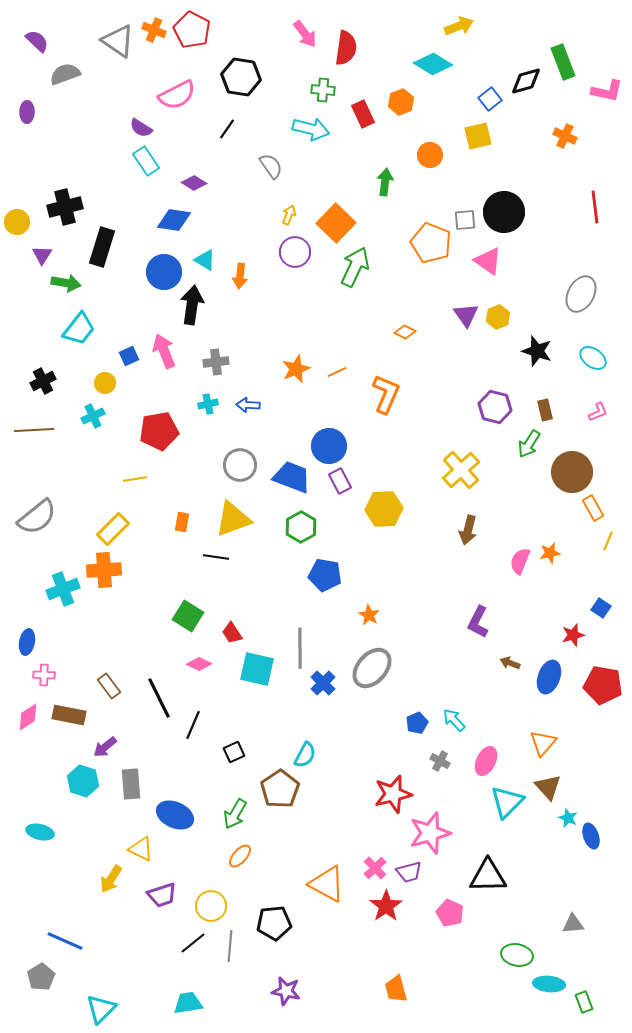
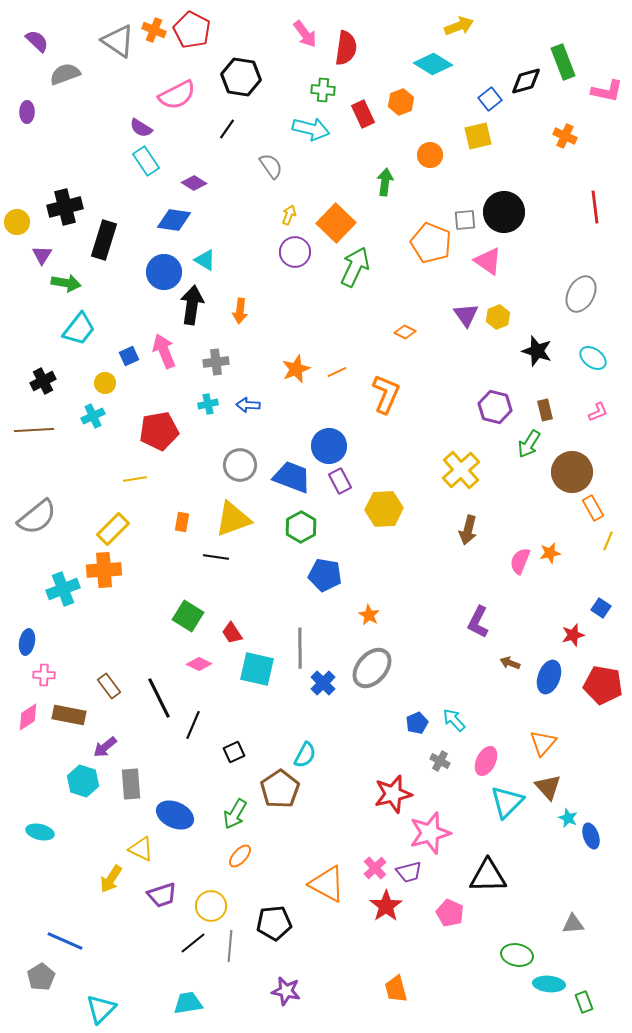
black rectangle at (102, 247): moved 2 px right, 7 px up
orange arrow at (240, 276): moved 35 px down
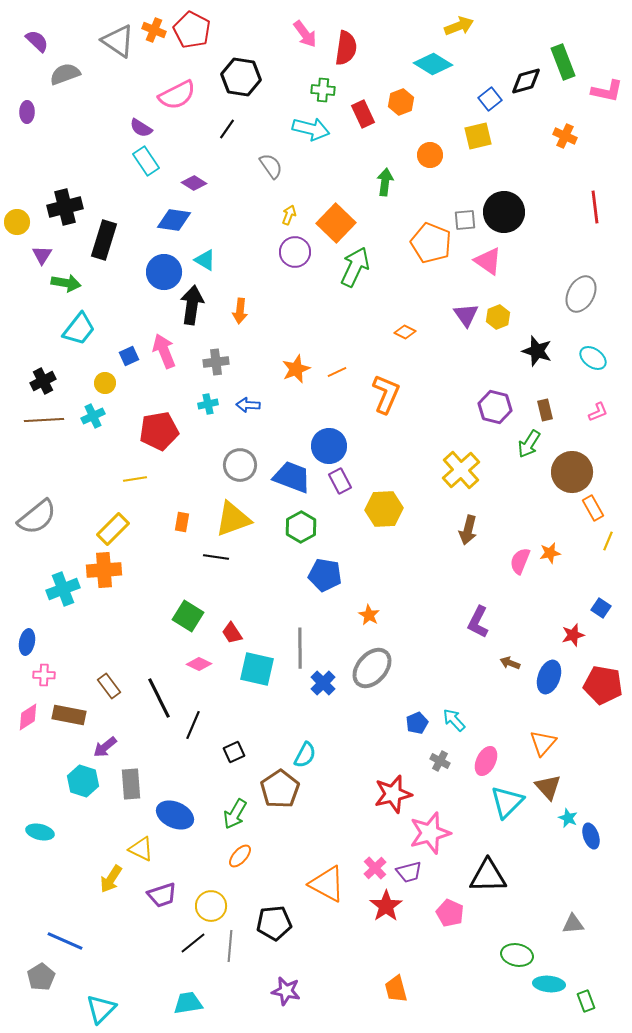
brown line at (34, 430): moved 10 px right, 10 px up
green rectangle at (584, 1002): moved 2 px right, 1 px up
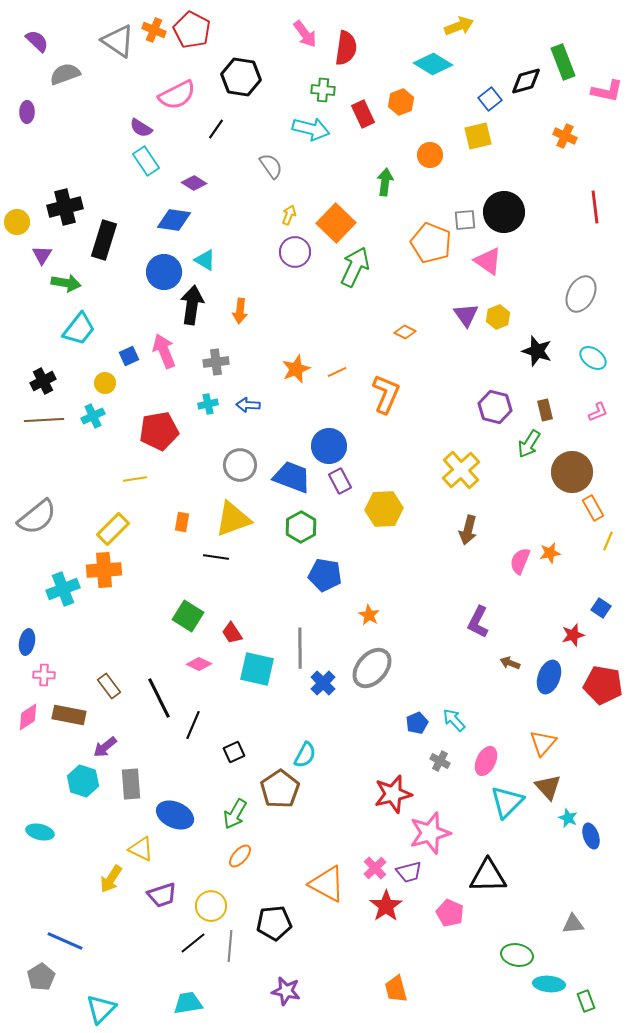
black line at (227, 129): moved 11 px left
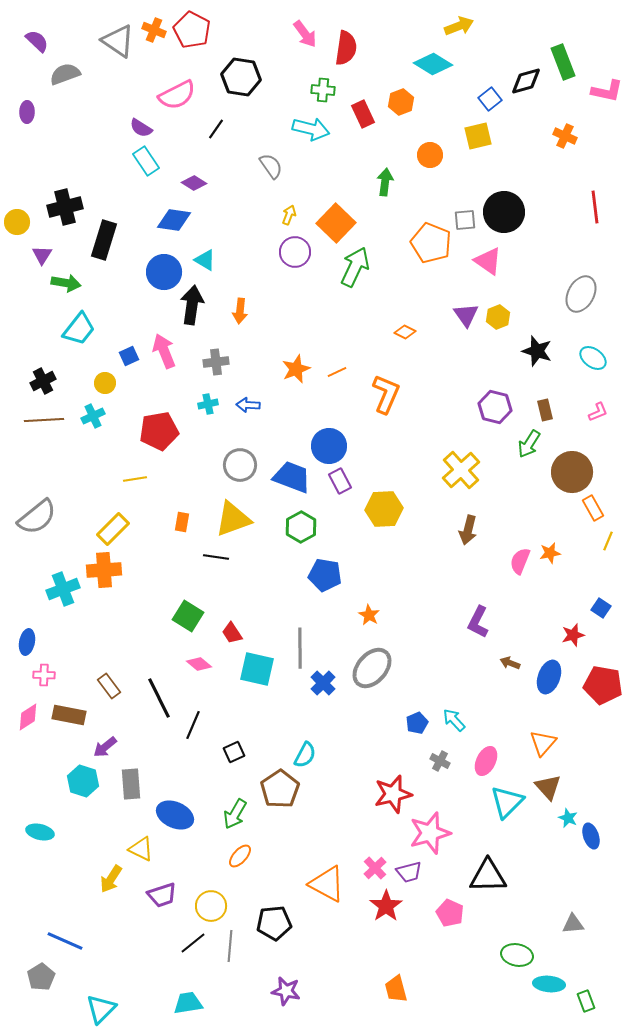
pink diamond at (199, 664): rotated 15 degrees clockwise
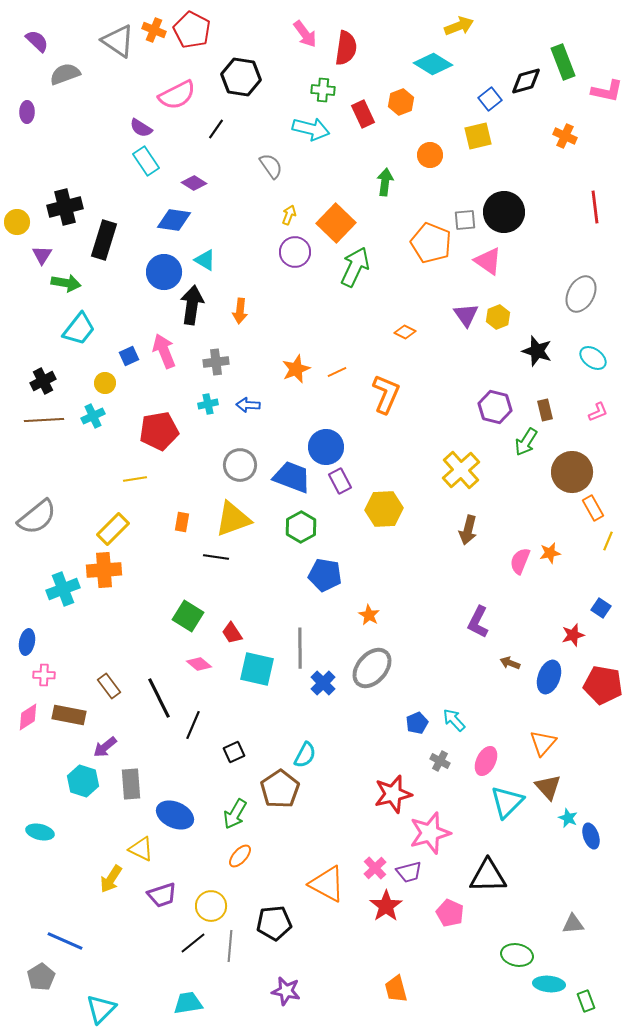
green arrow at (529, 444): moved 3 px left, 2 px up
blue circle at (329, 446): moved 3 px left, 1 px down
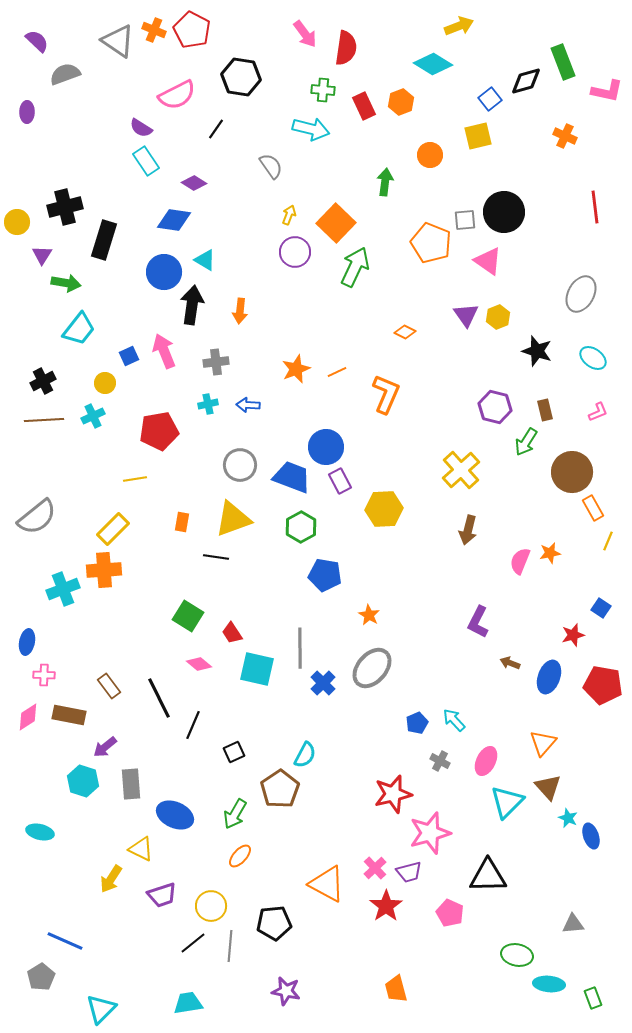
red rectangle at (363, 114): moved 1 px right, 8 px up
green rectangle at (586, 1001): moved 7 px right, 3 px up
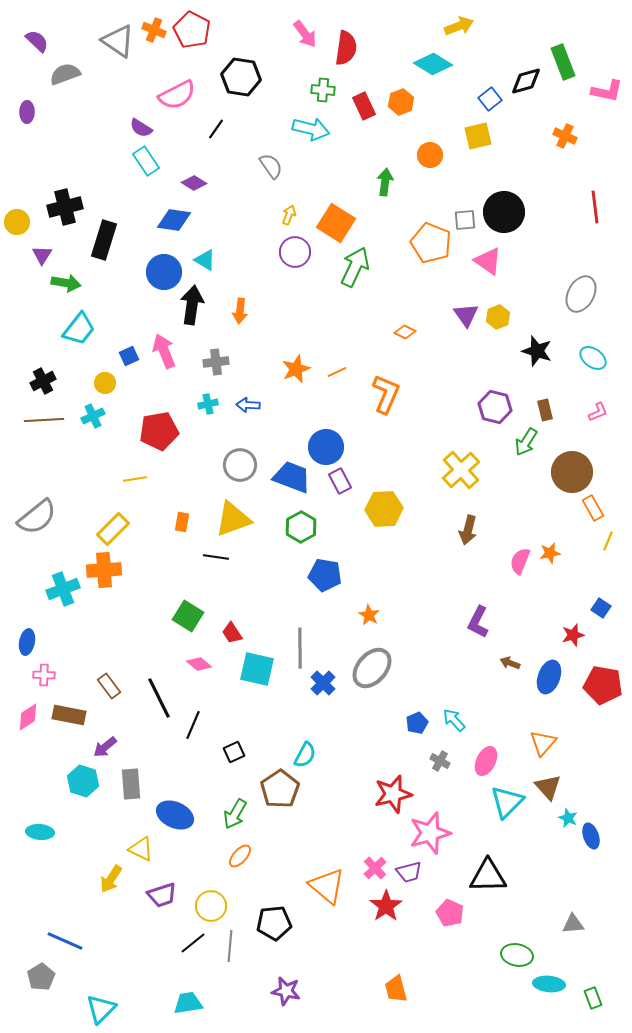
orange square at (336, 223): rotated 12 degrees counterclockwise
cyan ellipse at (40, 832): rotated 8 degrees counterclockwise
orange triangle at (327, 884): moved 2 px down; rotated 12 degrees clockwise
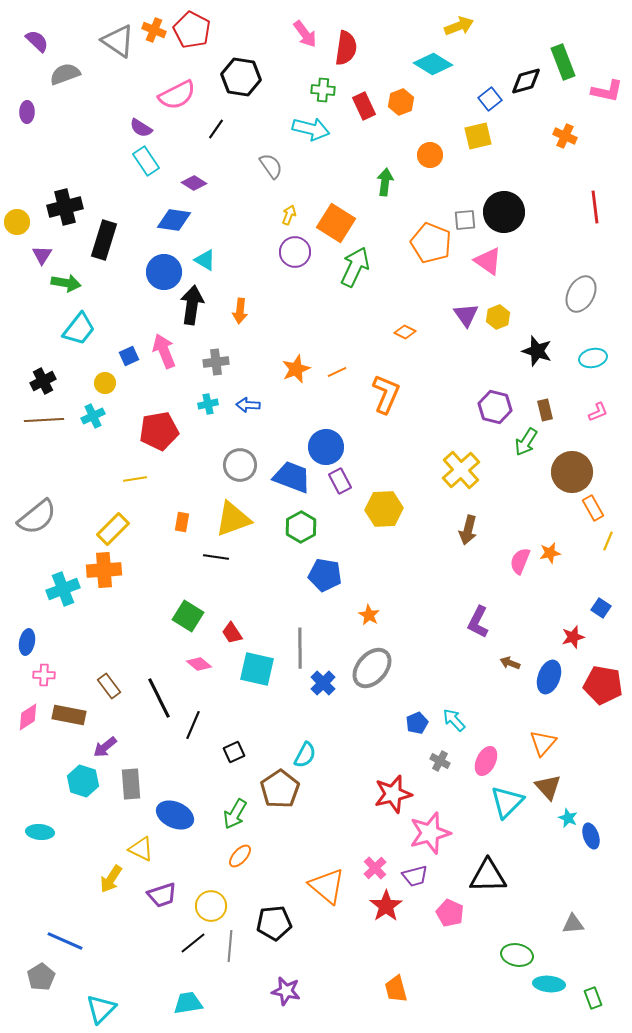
cyan ellipse at (593, 358): rotated 48 degrees counterclockwise
red star at (573, 635): moved 2 px down
purple trapezoid at (409, 872): moved 6 px right, 4 px down
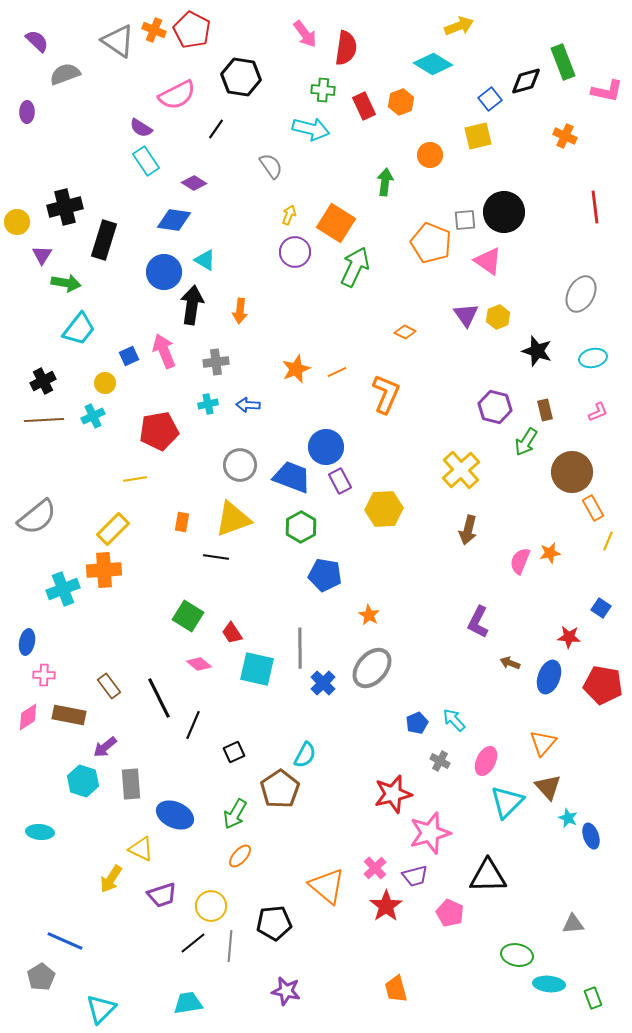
red star at (573, 637): moved 4 px left; rotated 20 degrees clockwise
